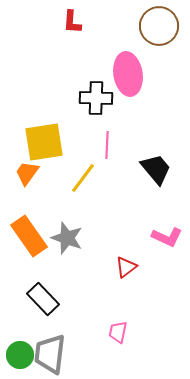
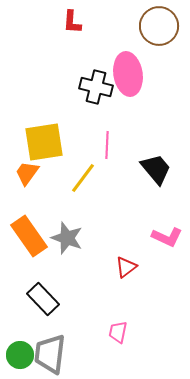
black cross: moved 11 px up; rotated 12 degrees clockwise
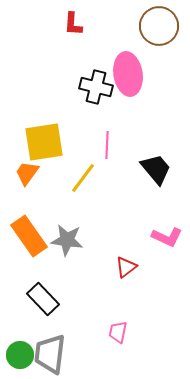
red L-shape: moved 1 px right, 2 px down
gray star: moved 2 px down; rotated 12 degrees counterclockwise
